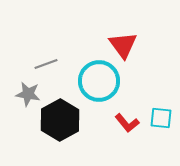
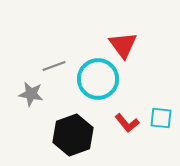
gray line: moved 8 px right, 2 px down
cyan circle: moved 1 px left, 2 px up
gray star: moved 3 px right
black hexagon: moved 13 px right, 15 px down; rotated 9 degrees clockwise
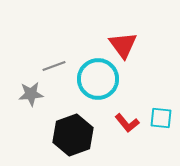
gray star: rotated 15 degrees counterclockwise
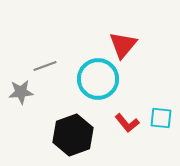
red triangle: rotated 16 degrees clockwise
gray line: moved 9 px left
gray star: moved 10 px left, 2 px up
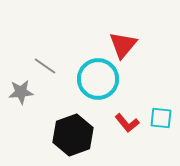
gray line: rotated 55 degrees clockwise
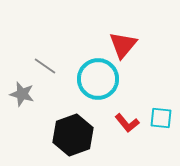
gray star: moved 1 px right, 2 px down; rotated 20 degrees clockwise
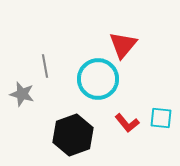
gray line: rotated 45 degrees clockwise
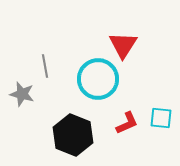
red triangle: rotated 8 degrees counterclockwise
red L-shape: rotated 75 degrees counterclockwise
black hexagon: rotated 18 degrees counterclockwise
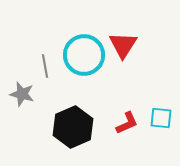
cyan circle: moved 14 px left, 24 px up
black hexagon: moved 8 px up; rotated 15 degrees clockwise
